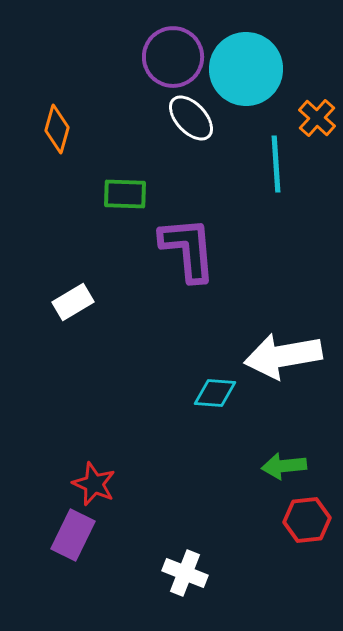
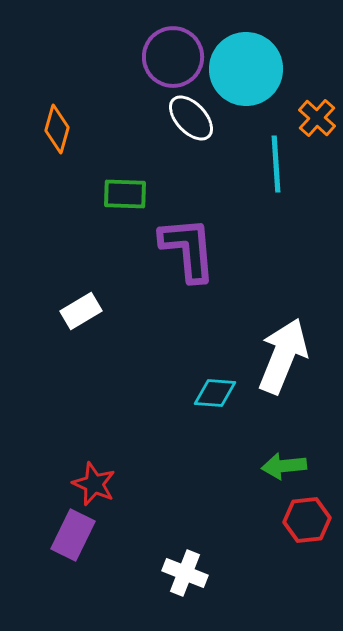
white rectangle: moved 8 px right, 9 px down
white arrow: rotated 122 degrees clockwise
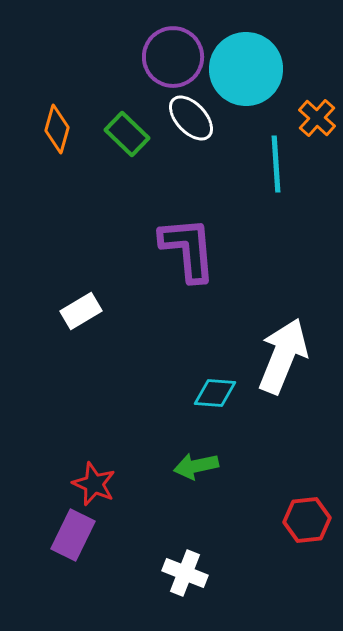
green rectangle: moved 2 px right, 60 px up; rotated 42 degrees clockwise
green arrow: moved 88 px left; rotated 6 degrees counterclockwise
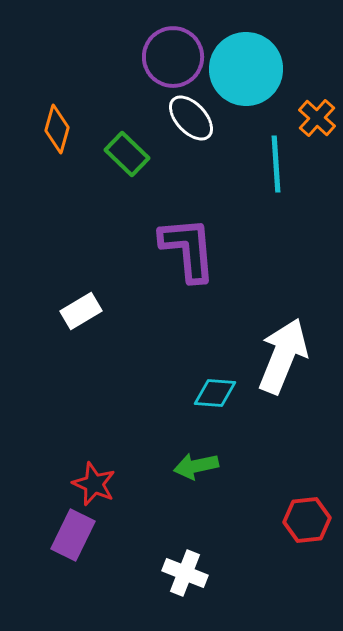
green rectangle: moved 20 px down
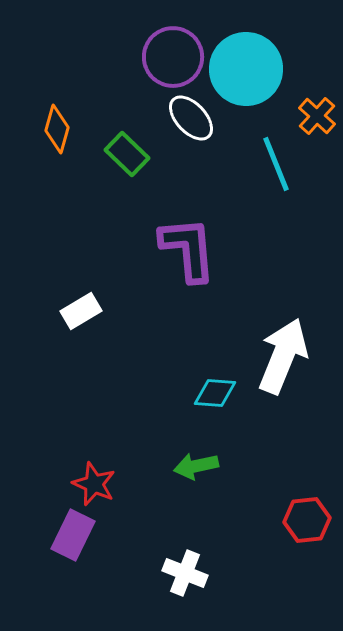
orange cross: moved 2 px up
cyan line: rotated 18 degrees counterclockwise
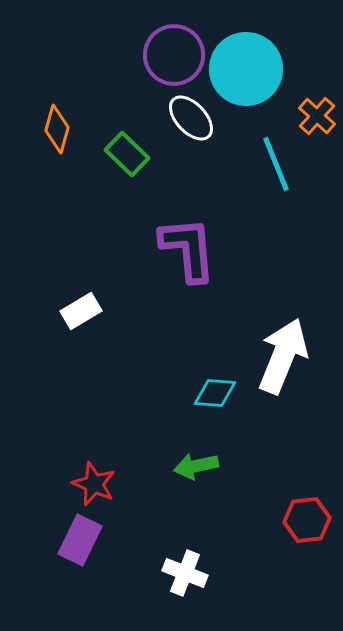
purple circle: moved 1 px right, 2 px up
purple rectangle: moved 7 px right, 5 px down
